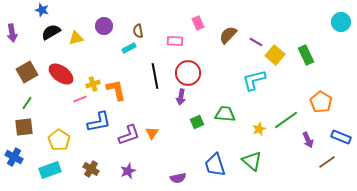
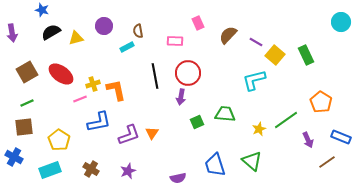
cyan rectangle at (129, 48): moved 2 px left, 1 px up
green line at (27, 103): rotated 32 degrees clockwise
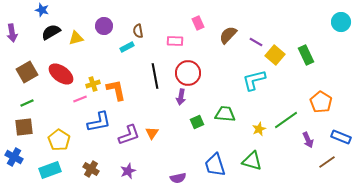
green triangle at (252, 161): rotated 25 degrees counterclockwise
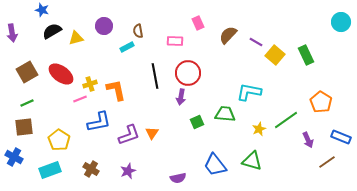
black semicircle at (51, 32): moved 1 px right, 1 px up
cyan L-shape at (254, 80): moved 5 px left, 12 px down; rotated 25 degrees clockwise
yellow cross at (93, 84): moved 3 px left
blue trapezoid at (215, 165): rotated 20 degrees counterclockwise
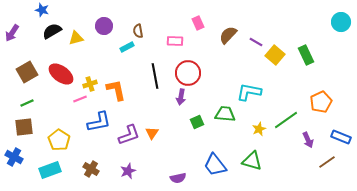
purple arrow at (12, 33): rotated 42 degrees clockwise
orange pentagon at (321, 102): rotated 15 degrees clockwise
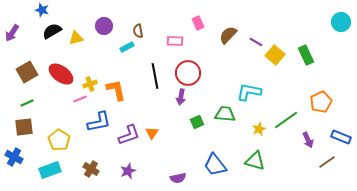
green triangle at (252, 161): moved 3 px right
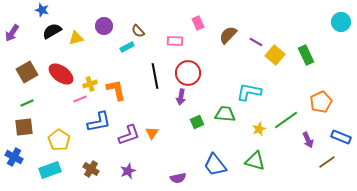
brown semicircle at (138, 31): rotated 32 degrees counterclockwise
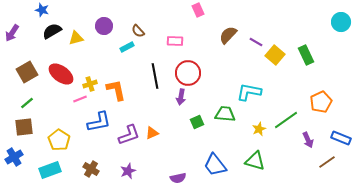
pink rectangle at (198, 23): moved 13 px up
green line at (27, 103): rotated 16 degrees counterclockwise
orange triangle at (152, 133): rotated 32 degrees clockwise
blue rectangle at (341, 137): moved 1 px down
blue cross at (14, 157): rotated 30 degrees clockwise
